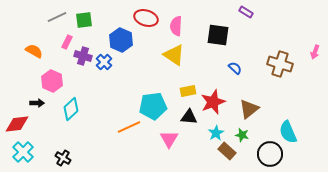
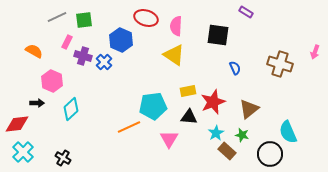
blue semicircle: rotated 24 degrees clockwise
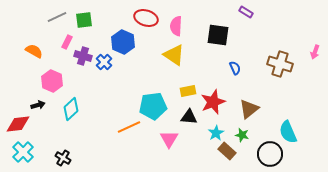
blue hexagon: moved 2 px right, 2 px down
black arrow: moved 1 px right, 2 px down; rotated 16 degrees counterclockwise
red diamond: moved 1 px right
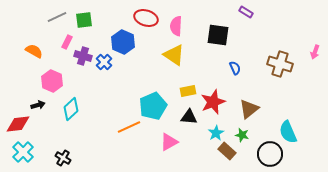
cyan pentagon: rotated 16 degrees counterclockwise
pink triangle: moved 3 px down; rotated 30 degrees clockwise
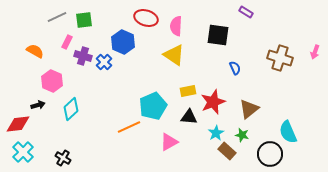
orange semicircle: moved 1 px right
brown cross: moved 6 px up
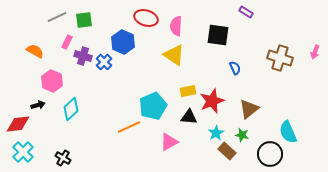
red star: moved 1 px left, 1 px up
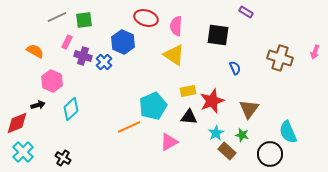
brown triangle: rotated 15 degrees counterclockwise
red diamond: moved 1 px left, 1 px up; rotated 15 degrees counterclockwise
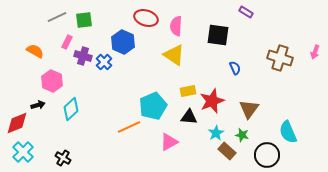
black circle: moved 3 px left, 1 px down
